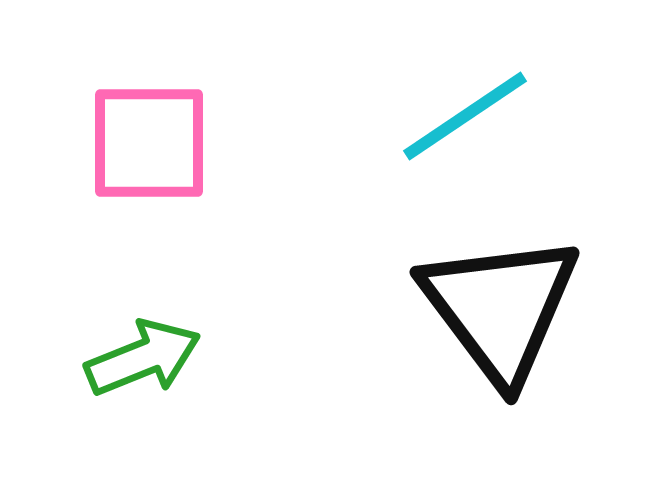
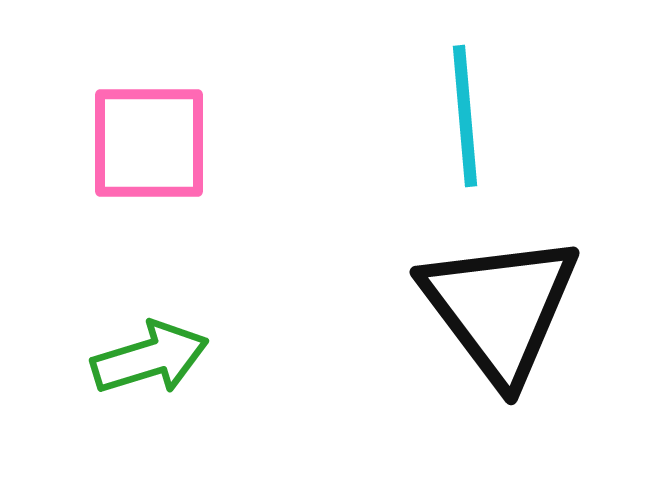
cyan line: rotated 61 degrees counterclockwise
green arrow: moved 7 px right; rotated 5 degrees clockwise
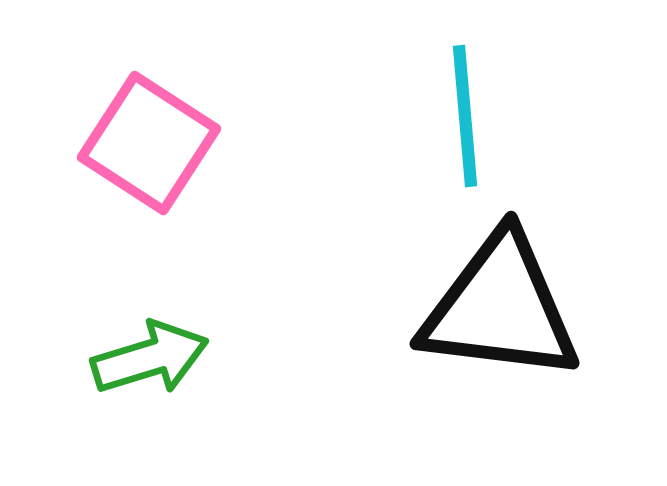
pink square: rotated 33 degrees clockwise
black triangle: rotated 46 degrees counterclockwise
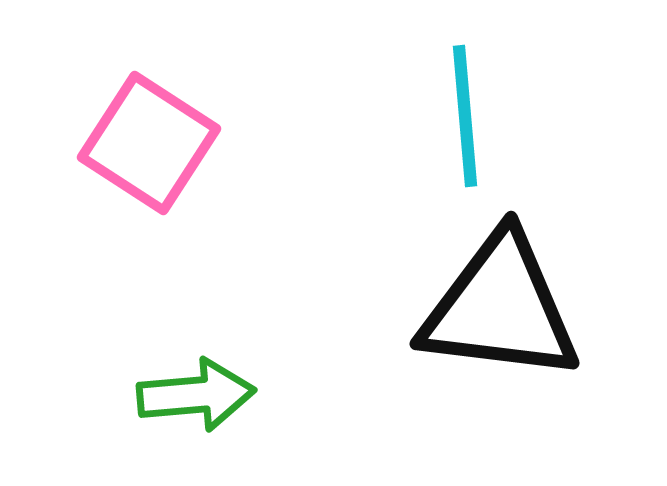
green arrow: moved 46 px right, 37 px down; rotated 12 degrees clockwise
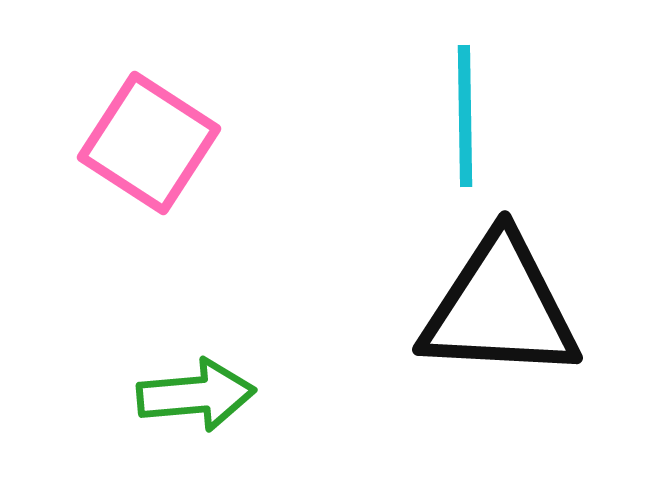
cyan line: rotated 4 degrees clockwise
black triangle: rotated 4 degrees counterclockwise
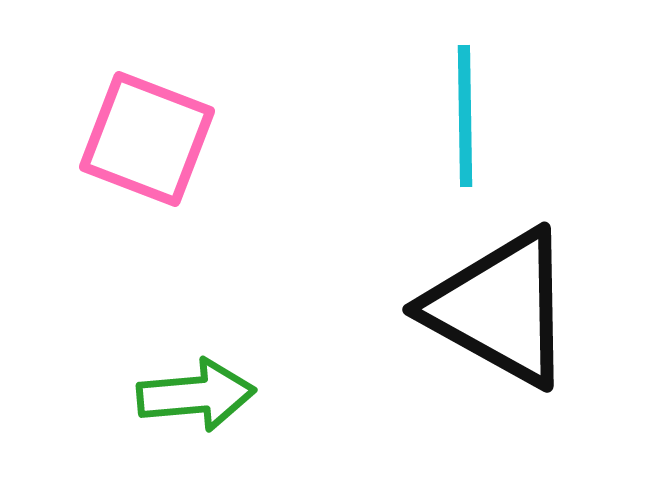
pink square: moved 2 px left, 4 px up; rotated 12 degrees counterclockwise
black triangle: rotated 26 degrees clockwise
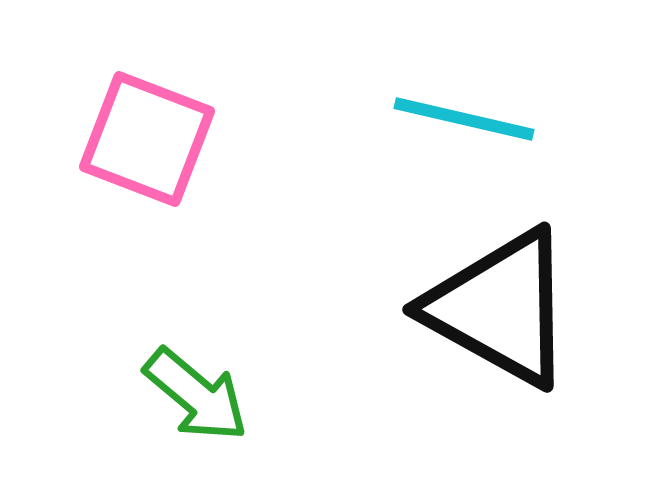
cyan line: moved 1 px left, 3 px down; rotated 76 degrees counterclockwise
green arrow: rotated 45 degrees clockwise
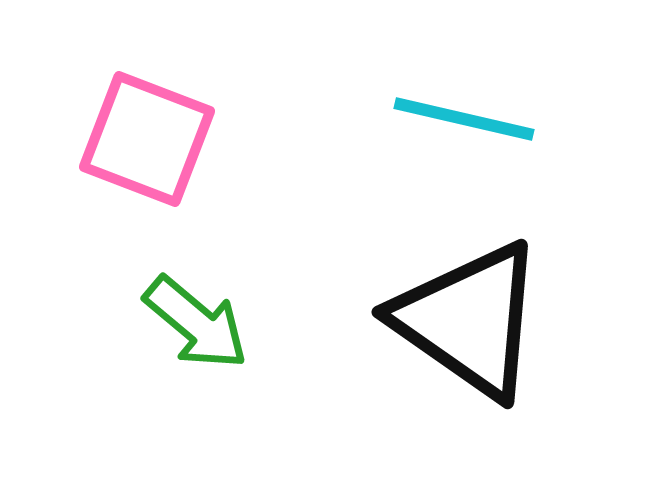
black triangle: moved 31 px left, 12 px down; rotated 6 degrees clockwise
green arrow: moved 72 px up
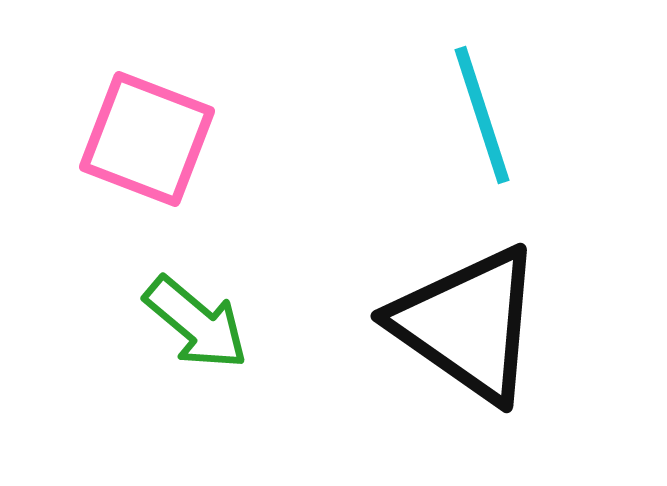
cyan line: moved 18 px right, 4 px up; rotated 59 degrees clockwise
black triangle: moved 1 px left, 4 px down
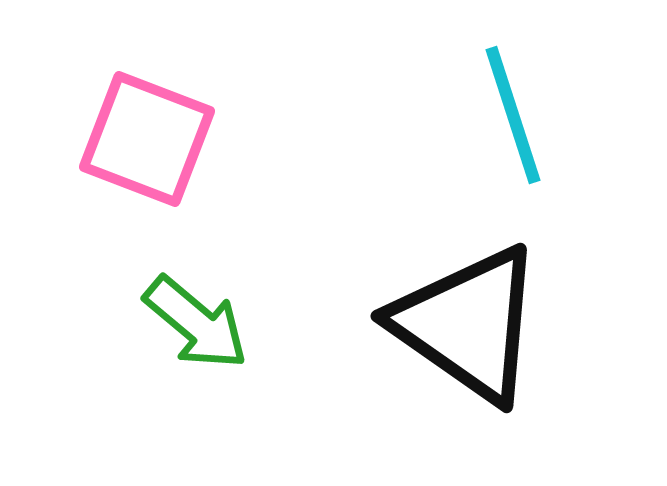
cyan line: moved 31 px right
